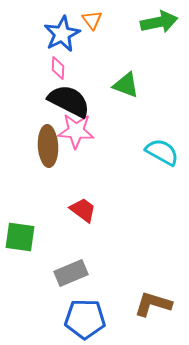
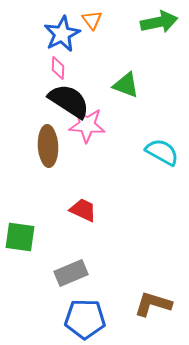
black semicircle: rotated 6 degrees clockwise
pink star: moved 11 px right, 6 px up
red trapezoid: rotated 12 degrees counterclockwise
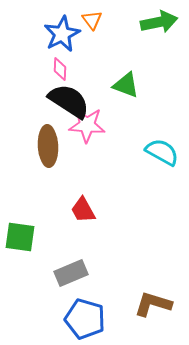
pink diamond: moved 2 px right, 1 px down
red trapezoid: rotated 144 degrees counterclockwise
blue pentagon: rotated 15 degrees clockwise
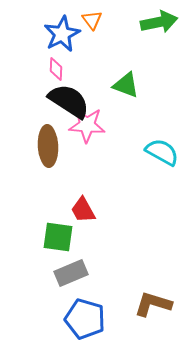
pink diamond: moved 4 px left
green square: moved 38 px right
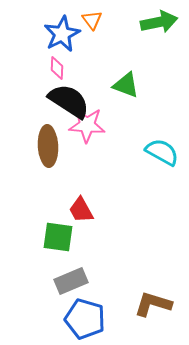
pink diamond: moved 1 px right, 1 px up
red trapezoid: moved 2 px left
gray rectangle: moved 8 px down
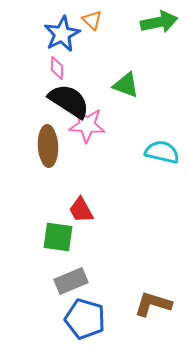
orange triangle: rotated 10 degrees counterclockwise
cyan semicircle: rotated 16 degrees counterclockwise
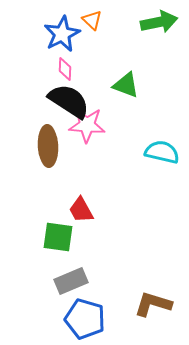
pink diamond: moved 8 px right, 1 px down
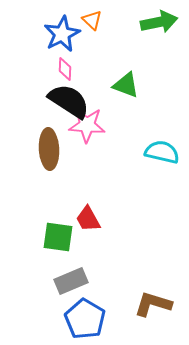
brown ellipse: moved 1 px right, 3 px down
red trapezoid: moved 7 px right, 9 px down
blue pentagon: rotated 15 degrees clockwise
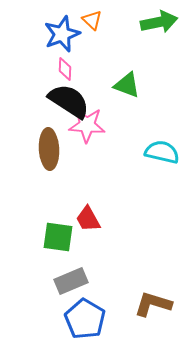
blue star: rotated 6 degrees clockwise
green triangle: moved 1 px right
